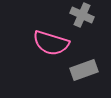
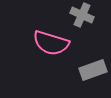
gray rectangle: moved 9 px right
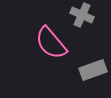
pink semicircle: rotated 33 degrees clockwise
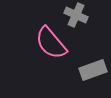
gray cross: moved 6 px left
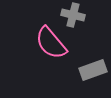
gray cross: moved 3 px left; rotated 10 degrees counterclockwise
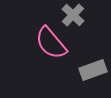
gray cross: rotated 30 degrees clockwise
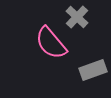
gray cross: moved 4 px right, 2 px down
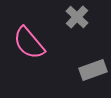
pink semicircle: moved 22 px left
